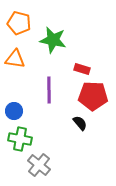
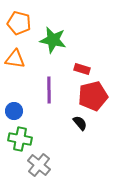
red pentagon: rotated 16 degrees counterclockwise
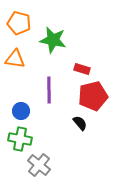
blue circle: moved 7 px right
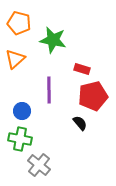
orange triangle: rotated 50 degrees counterclockwise
blue circle: moved 1 px right
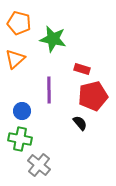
green star: moved 1 px up
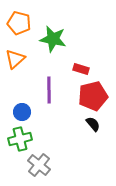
red rectangle: moved 1 px left
blue circle: moved 1 px down
black semicircle: moved 13 px right, 1 px down
green cross: rotated 25 degrees counterclockwise
